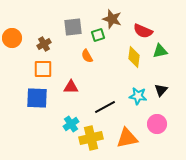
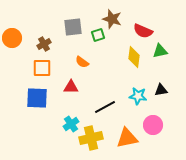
orange semicircle: moved 5 px left, 6 px down; rotated 24 degrees counterclockwise
orange square: moved 1 px left, 1 px up
black triangle: rotated 40 degrees clockwise
pink circle: moved 4 px left, 1 px down
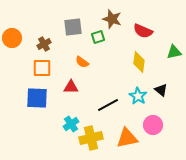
green square: moved 2 px down
green triangle: moved 14 px right, 1 px down
yellow diamond: moved 5 px right, 5 px down
black triangle: rotated 48 degrees clockwise
cyan star: rotated 24 degrees clockwise
black line: moved 3 px right, 2 px up
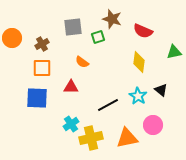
brown cross: moved 2 px left
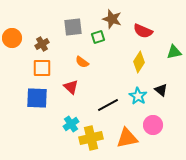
yellow diamond: rotated 25 degrees clockwise
red triangle: rotated 42 degrees clockwise
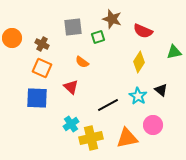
brown cross: rotated 32 degrees counterclockwise
orange square: rotated 24 degrees clockwise
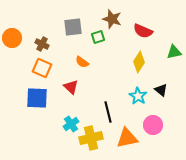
black line: moved 7 px down; rotated 75 degrees counterclockwise
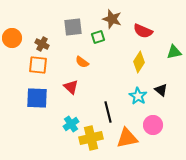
orange square: moved 4 px left, 3 px up; rotated 18 degrees counterclockwise
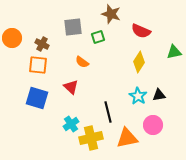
brown star: moved 1 px left, 5 px up
red semicircle: moved 2 px left
black triangle: moved 2 px left, 5 px down; rotated 48 degrees counterclockwise
blue square: rotated 15 degrees clockwise
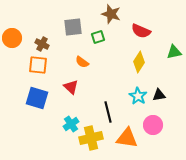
orange triangle: rotated 20 degrees clockwise
